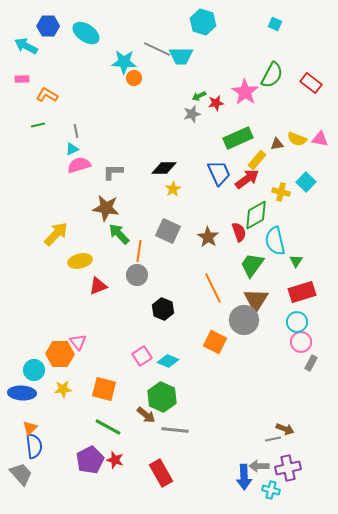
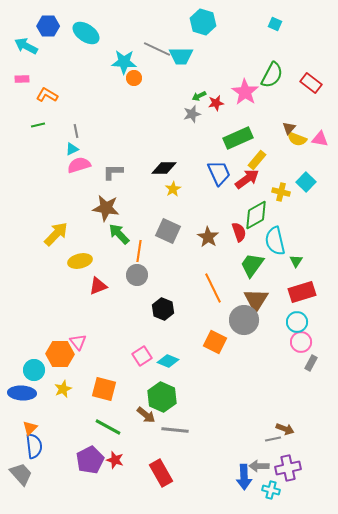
brown triangle at (277, 144): moved 12 px right, 16 px up; rotated 40 degrees counterclockwise
yellow star at (63, 389): rotated 18 degrees counterclockwise
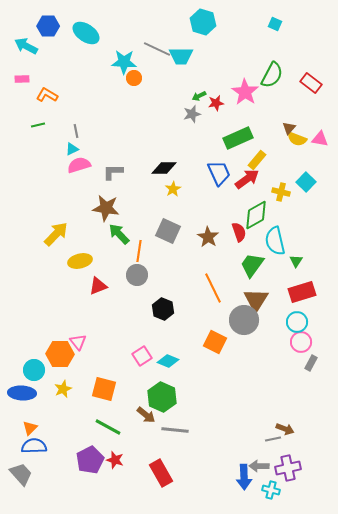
blue semicircle at (34, 446): rotated 85 degrees counterclockwise
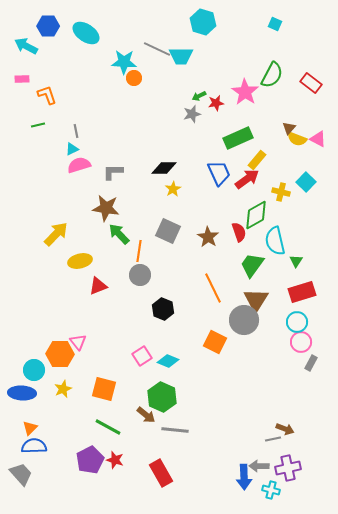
orange L-shape at (47, 95): rotated 40 degrees clockwise
pink triangle at (320, 139): moved 2 px left; rotated 18 degrees clockwise
gray circle at (137, 275): moved 3 px right
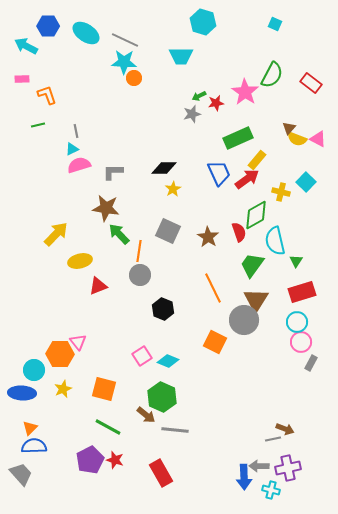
gray line at (157, 49): moved 32 px left, 9 px up
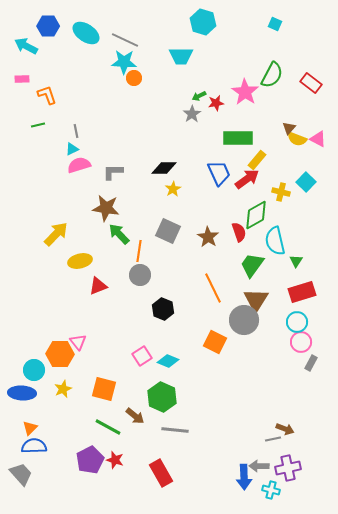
gray star at (192, 114): rotated 18 degrees counterclockwise
green rectangle at (238, 138): rotated 24 degrees clockwise
brown arrow at (146, 415): moved 11 px left, 1 px down
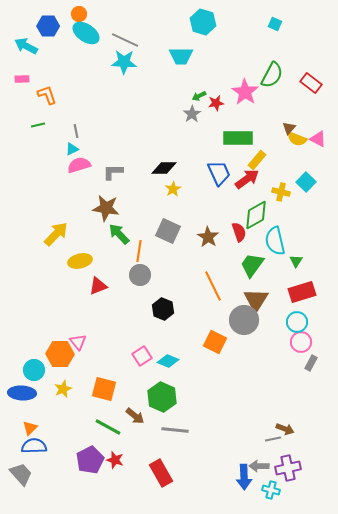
orange circle at (134, 78): moved 55 px left, 64 px up
orange line at (213, 288): moved 2 px up
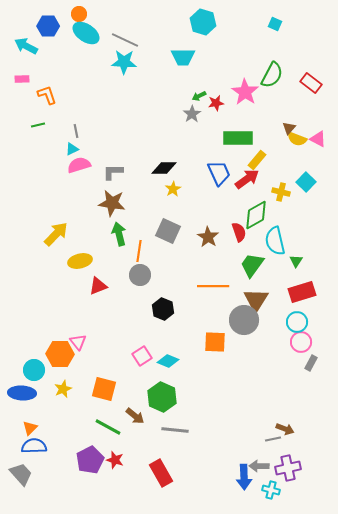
cyan trapezoid at (181, 56): moved 2 px right, 1 px down
brown star at (106, 208): moved 6 px right, 5 px up
green arrow at (119, 234): rotated 30 degrees clockwise
orange line at (213, 286): rotated 64 degrees counterclockwise
orange square at (215, 342): rotated 25 degrees counterclockwise
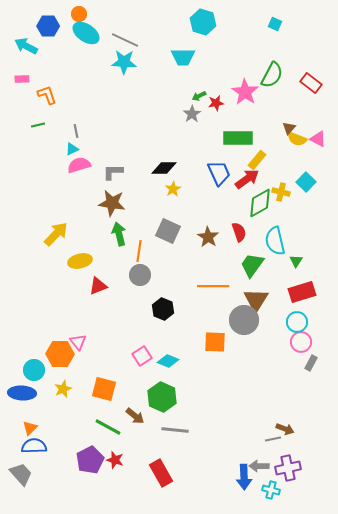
green diamond at (256, 215): moved 4 px right, 12 px up
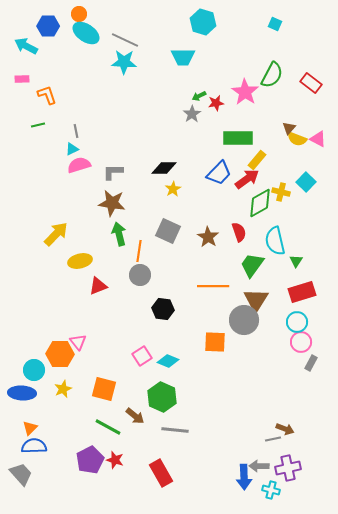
blue trapezoid at (219, 173): rotated 68 degrees clockwise
black hexagon at (163, 309): rotated 15 degrees counterclockwise
